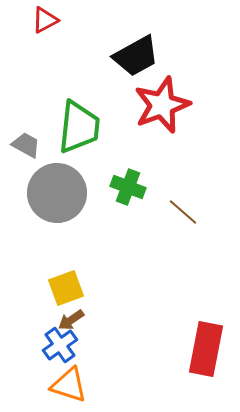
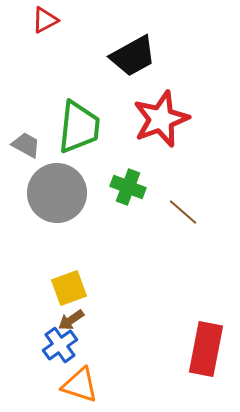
black trapezoid: moved 3 px left
red star: moved 1 px left, 14 px down
yellow square: moved 3 px right
orange triangle: moved 11 px right
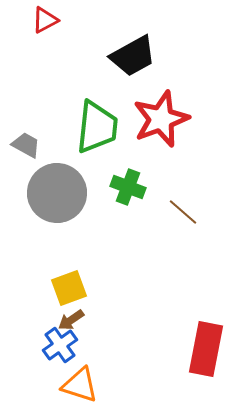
green trapezoid: moved 18 px right
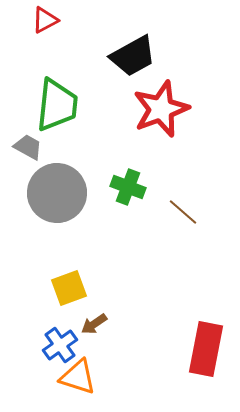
red star: moved 10 px up
green trapezoid: moved 40 px left, 22 px up
gray trapezoid: moved 2 px right, 2 px down
brown arrow: moved 23 px right, 4 px down
orange triangle: moved 2 px left, 8 px up
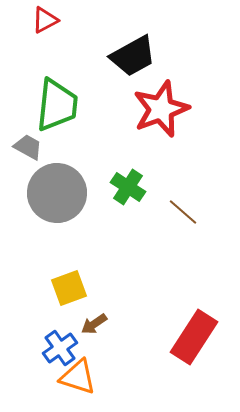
green cross: rotated 12 degrees clockwise
blue cross: moved 3 px down
red rectangle: moved 12 px left, 12 px up; rotated 22 degrees clockwise
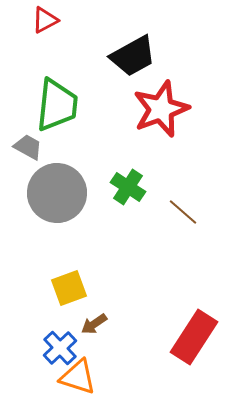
blue cross: rotated 8 degrees counterclockwise
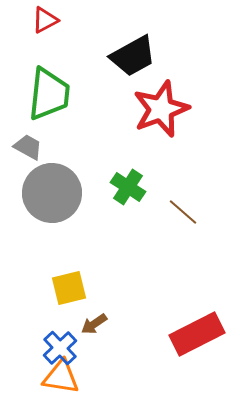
green trapezoid: moved 8 px left, 11 px up
gray circle: moved 5 px left
yellow square: rotated 6 degrees clockwise
red rectangle: moved 3 px right, 3 px up; rotated 30 degrees clockwise
orange triangle: moved 17 px left; rotated 9 degrees counterclockwise
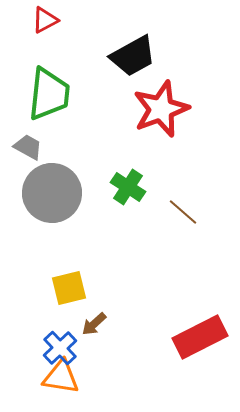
brown arrow: rotated 8 degrees counterclockwise
red rectangle: moved 3 px right, 3 px down
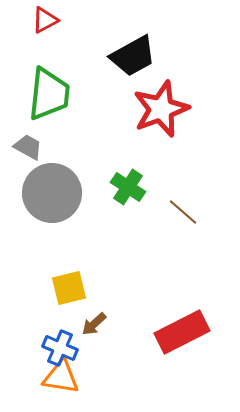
red rectangle: moved 18 px left, 5 px up
blue cross: rotated 24 degrees counterclockwise
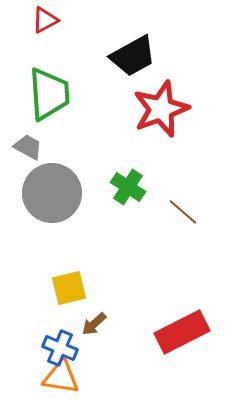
green trapezoid: rotated 10 degrees counterclockwise
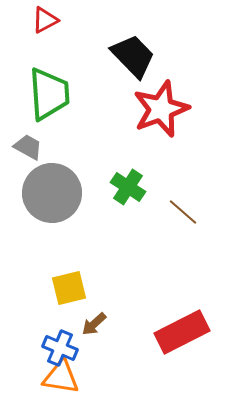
black trapezoid: rotated 105 degrees counterclockwise
